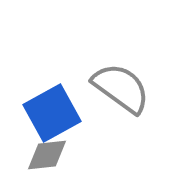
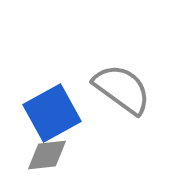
gray semicircle: moved 1 px right, 1 px down
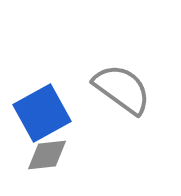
blue square: moved 10 px left
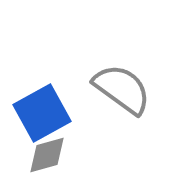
gray diamond: rotated 9 degrees counterclockwise
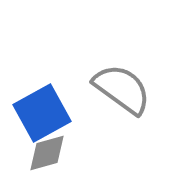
gray diamond: moved 2 px up
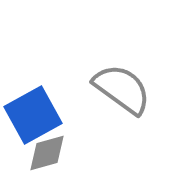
blue square: moved 9 px left, 2 px down
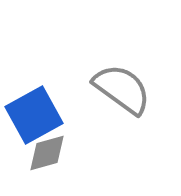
blue square: moved 1 px right
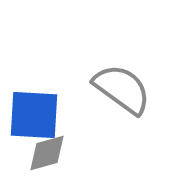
blue square: rotated 32 degrees clockwise
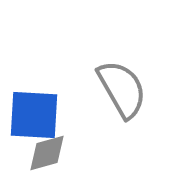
gray semicircle: rotated 24 degrees clockwise
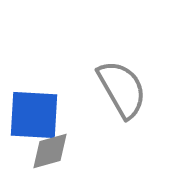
gray diamond: moved 3 px right, 2 px up
